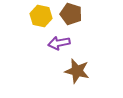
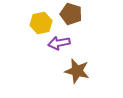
yellow hexagon: moved 7 px down; rotated 25 degrees counterclockwise
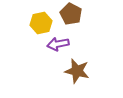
brown pentagon: rotated 10 degrees clockwise
purple arrow: moved 1 px left, 1 px down
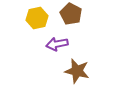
yellow hexagon: moved 4 px left, 5 px up
purple arrow: moved 1 px left
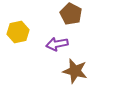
yellow hexagon: moved 19 px left, 14 px down
brown star: moved 2 px left
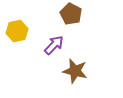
yellow hexagon: moved 1 px left, 1 px up
purple arrow: moved 3 px left, 1 px down; rotated 145 degrees clockwise
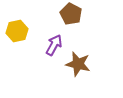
purple arrow: rotated 15 degrees counterclockwise
brown star: moved 3 px right, 7 px up
